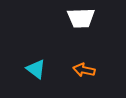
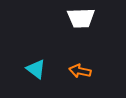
orange arrow: moved 4 px left, 1 px down
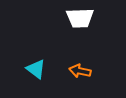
white trapezoid: moved 1 px left
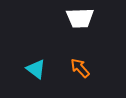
orange arrow: moved 3 px up; rotated 35 degrees clockwise
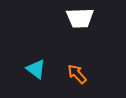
orange arrow: moved 3 px left, 6 px down
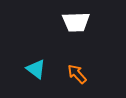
white trapezoid: moved 4 px left, 4 px down
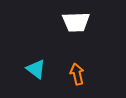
orange arrow: rotated 30 degrees clockwise
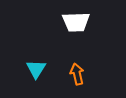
cyan triangle: rotated 25 degrees clockwise
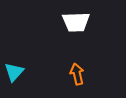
cyan triangle: moved 22 px left, 3 px down; rotated 10 degrees clockwise
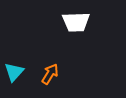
orange arrow: moved 27 px left; rotated 45 degrees clockwise
